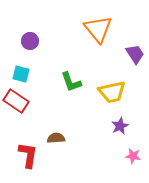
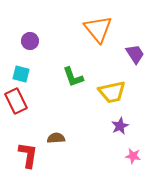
green L-shape: moved 2 px right, 5 px up
red rectangle: rotated 30 degrees clockwise
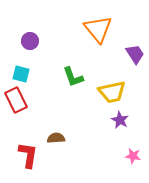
red rectangle: moved 1 px up
purple star: moved 6 px up; rotated 18 degrees counterclockwise
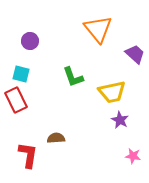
purple trapezoid: rotated 15 degrees counterclockwise
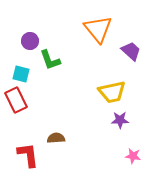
purple trapezoid: moved 4 px left, 3 px up
green L-shape: moved 23 px left, 17 px up
purple star: rotated 30 degrees counterclockwise
red L-shape: rotated 16 degrees counterclockwise
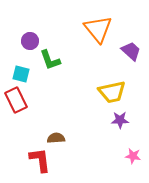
red L-shape: moved 12 px right, 5 px down
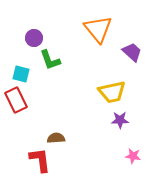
purple circle: moved 4 px right, 3 px up
purple trapezoid: moved 1 px right, 1 px down
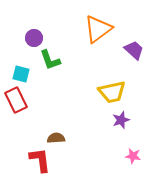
orange triangle: rotated 32 degrees clockwise
purple trapezoid: moved 2 px right, 2 px up
purple star: moved 1 px right; rotated 18 degrees counterclockwise
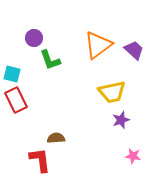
orange triangle: moved 16 px down
cyan square: moved 9 px left
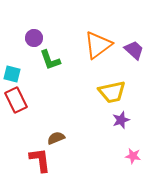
brown semicircle: rotated 18 degrees counterclockwise
